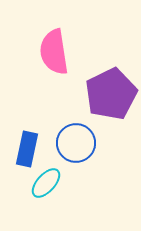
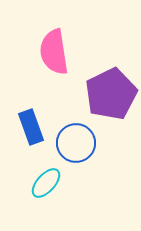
blue rectangle: moved 4 px right, 22 px up; rotated 32 degrees counterclockwise
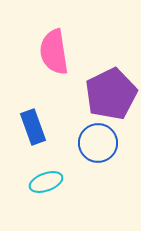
blue rectangle: moved 2 px right
blue circle: moved 22 px right
cyan ellipse: moved 1 px up; rotated 28 degrees clockwise
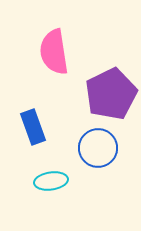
blue circle: moved 5 px down
cyan ellipse: moved 5 px right, 1 px up; rotated 12 degrees clockwise
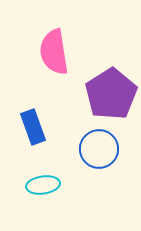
purple pentagon: rotated 6 degrees counterclockwise
blue circle: moved 1 px right, 1 px down
cyan ellipse: moved 8 px left, 4 px down
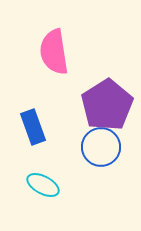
purple pentagon: moved 4 px left, 11 px down
blue circle: moved 2 px right, 2 px up
cyan ellipse: rotated 36 degrees clockwise
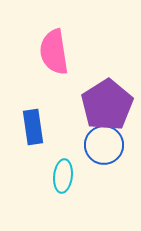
blue rectangle: rotated 12 degrees clockwise
blue circle: moved 3 px right, 2 px up
cyan ellipse: moved 20 px right, 9 px up; rotated 68 degrees clockwise
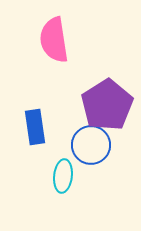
pink semicircle: moved 12 px up
blue rectangle: moved 2 px right
blue circle: moved 13 px left
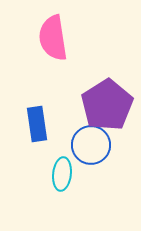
pink semicircle: moved 1 px left, 2 px up
blue rectangle: moved 2 px right, 3 px up
cyan ellipse: moved 1 px left, 2 px up
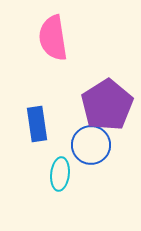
cyan ellipse: moved 2 px left
